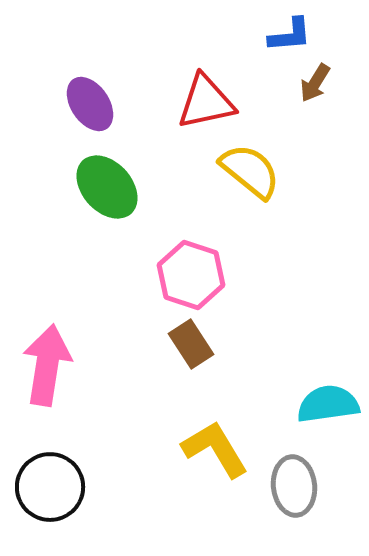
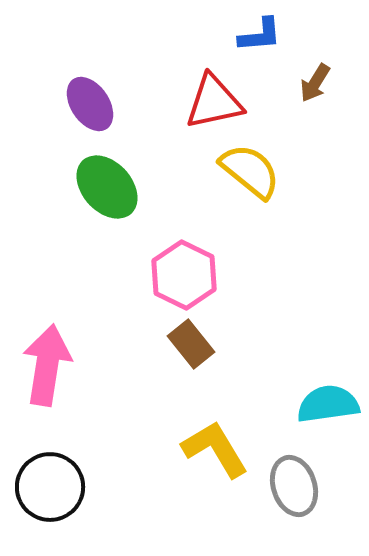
blue L-shape: moved 30 px left
red triangle: moved 8 px right
pink hexagon: moved 7 px left; rotated 8 degrees clockwise
brown rectangle: rotated 6 degrees counterclockwise
gray ellipse: rotated 12 degrees counterclockwise
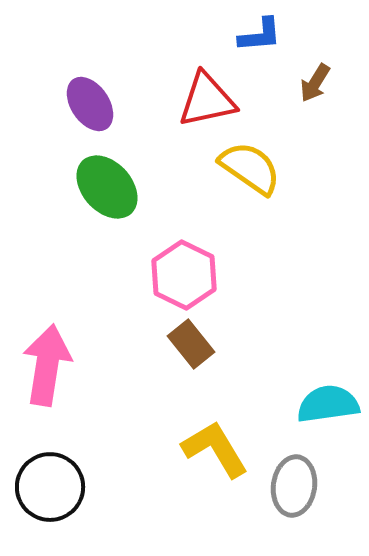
red triangle: moved 7 px left, 2 px up
yellow semicircle: moved 3 px up; rotated 4 degrees counterclockwise
gray ellipse: rotated 26 degrees clockwise
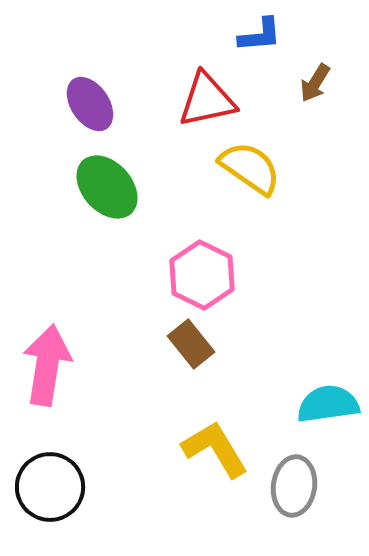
pink hexagon: moved 18 px right
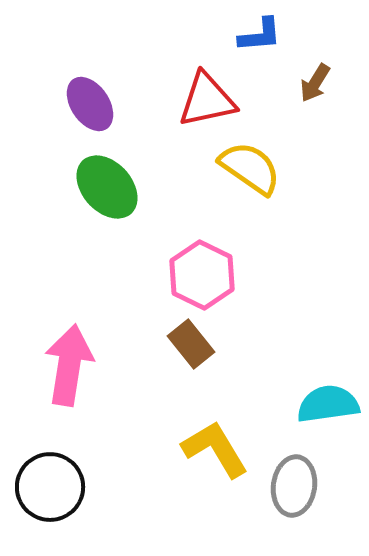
pink arrow: moved 22 px right
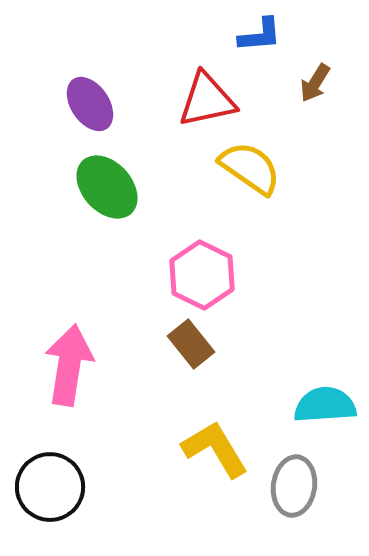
cyan semicircle: moved 3 px left, 1 px down; rotated 4 degrees clockwise
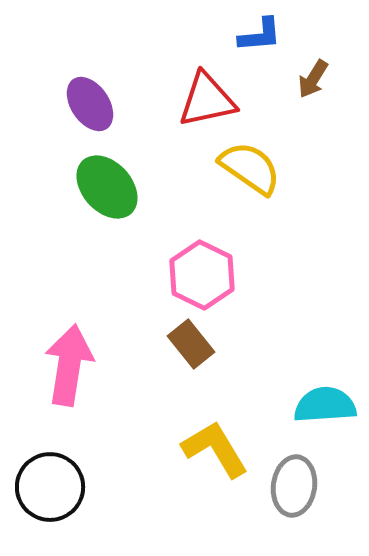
brown arrow: moved 2 px left, 4 px up
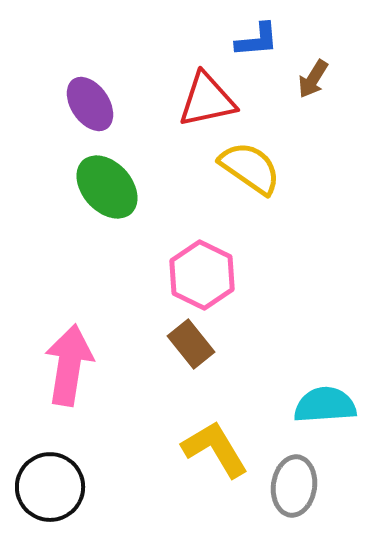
blue L-shape: moved 3 px left, 5 px down
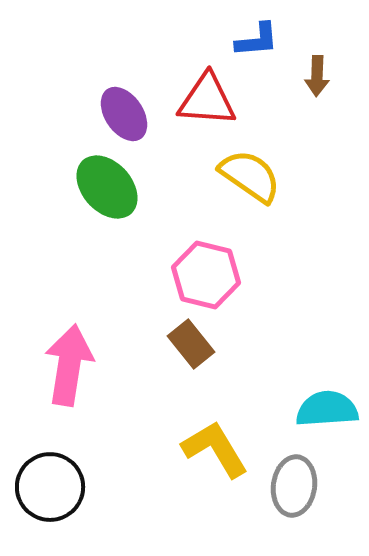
brown arrow: moved 4 px right, 3 px up; rotated 30 degrees counterclockwise
red triangle: rotated 16 degrees clockwise
purple ellipse: moved 34 px right, 10 px down
yellow semicircle: moved 8 px down
pink hexagon: moved 4 px right; rotated 12 degrees counterclockwise
cyan semicircle: moved 2 px right, 4 px down
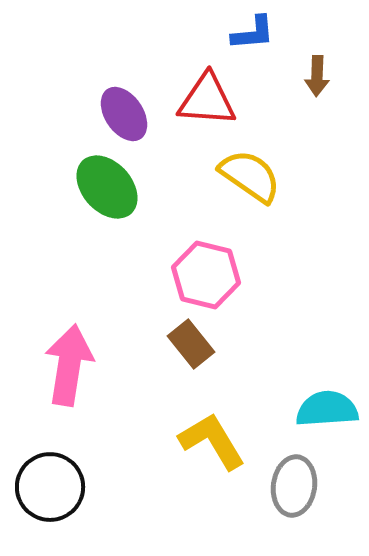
blue L-shape: moved 4 px left, 7 px up
yellow L-shape: moved 3 px left, 8 px up
